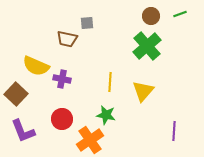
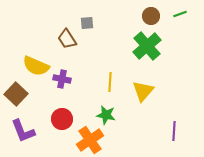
brown trapezoid: rotated 45 degrees clockwise
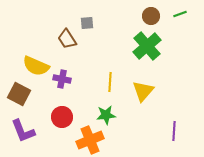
brown square: moved 3 px right; rotated 15 degrees counterclockwise
green star: rotated 18 degrees counterclockwise
red circle: moved 2 px up
orange cross: rotated 12 degrees clockwise
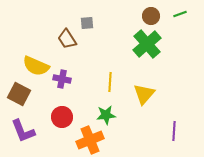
green cross: moved 2 px up
yellow triangle: moved 1 px right, 3 px down
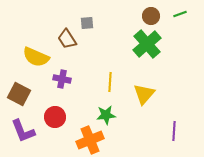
yellow semicircle: moved 9 px up
red circle: moved 7 px left
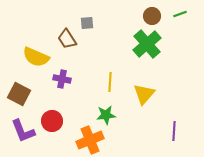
brown circle: moved 1 px right
red circle: moved 3 px left, 4 px down
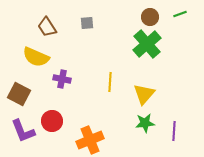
brown circle: moved 2 px left, 1 px down
brown trapezoid: moved 20 px left, 12 px up
green star: moved 39 px right, 8 px down
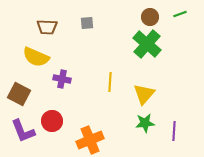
brown trapezoid: rotated 55 degrees counterclockwise
green cross: rotated 8 degrees counterclockwise
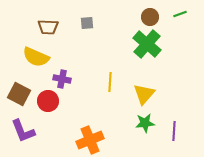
brown trapezoid: moved 1 px right
red circle: moved 4 px left, 20 px up
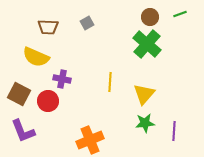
gray square: rotated 24 degrees counterclockwise
